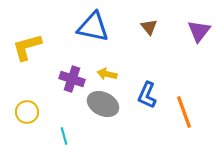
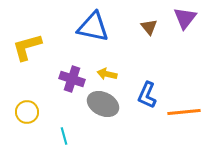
purple triangle: moved 14 px left, 13 px up
orange line: rotated 76 degrees counterclockwise
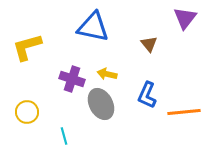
brown triangle: moved 17 px down
gray ellipse: moved 2 px left; rotated 36 degrees clockwise
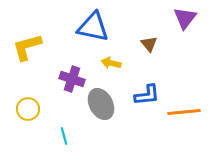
yellow arrow: moved 4 px right, 11 px up
blue L-shape: rotated 120 degrees counterclockwise
yellow circle: moved 1 px right, 3 px up
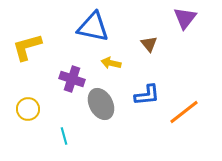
orange line: rotated 32 degrees counterclockwise
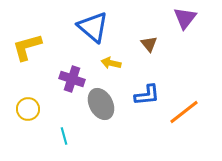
blue triangle: rotated 28 degrees clockwise
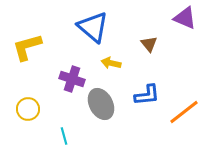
purple triangle: rotated 45 degrees counterclockwise
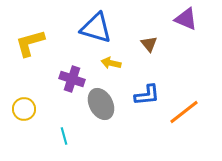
purple triangle: moved 1 px right, 1 px down
blue triangle: moved 3 px right, 1 px down; rotated 24 degrees counterclockwise
yellow L-shape: moved 3 px right, 4 px up
yellow circle: moved 4 px left
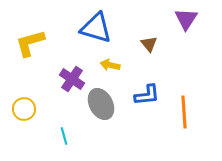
purple triangle: rotated 40 degrees clockwise
yellow arrow: moved 1 px left, 2 px down
purple cross: rotated 15 degrees clockwise
orange line: rotated 56 degrees counterclockwise
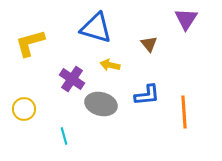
gray ellipse: rotated 48 degrees counterclockwise
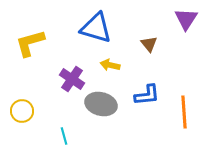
yellow circle: moved 2 px left, 2 px down
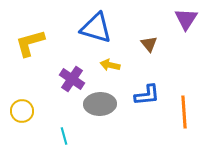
gray ellipse: moved 1 px left; rotated 16 degrees counterclockwise
